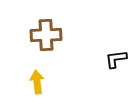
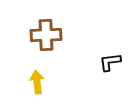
black L-shape: moved 6 px left, 3 px down
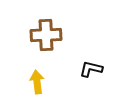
black L-shape: moved 19 px left, 7 px down; rotated 20 degrees clockwise
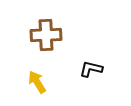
yellow arrow: rotated 25 degrees counterclockwise
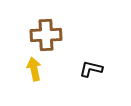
yellow arrow: moved 3 px left, 13 px up; rotated 20 degrees clockwise
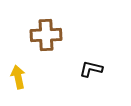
yellow arrow: moved 16 px left, 8 px down
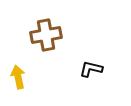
brown cross: rotated 8 degrees counterclockwise
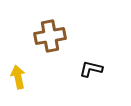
brown cross: moved 4 px right, 1 px down
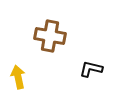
brown cross: rotated 20 degrees clockwise
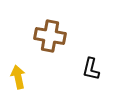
black L-shape: rotated 90 degrees counterclockwise
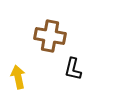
black L-shape: moved 18 px left
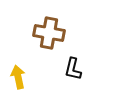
brown cross: moved 1 px left, 3 px up
